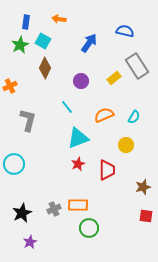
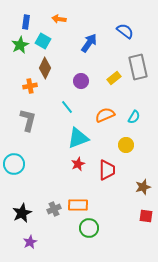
blue semicircle: rotated 24 degrees clockwise
gray rectangle: moved 1 px right, 1 px down; rotated 20 degrees clockwise
orange cross: moved 20 px right; rotated 16 degrees clockwise
orange semicircle: moved 1 px right
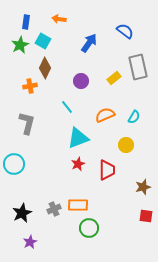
gray L-shape: moved 1 px left, 3 px down
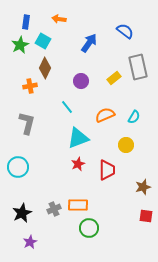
cyan circle: moved 4 px right, 3 px down
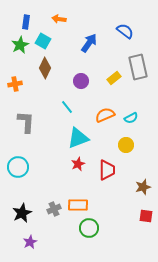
orange cross: moved 15 px left, 2 px up
cyan semicircle: moved 3 px left, 1 px down; rotated 32 degrees clockwise
gray L-shape: moved 1 px left, 1 px up; rotated 10 degrees counterclockwise
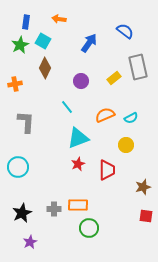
gray cross: rotated 24 degrees clockwise
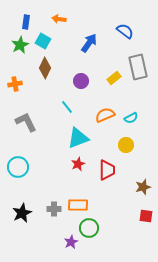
gray L-shape: rotated 30 degrees counterclockwise
purple star: moved 41 px right
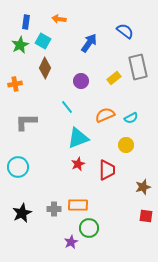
gray L-shape: rotated 65 degrees counterclockwise
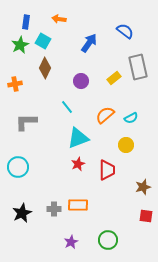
orange semicircle: rotated 18 degrees counterclockwise
green circle: moved 19 px right, 12 px down
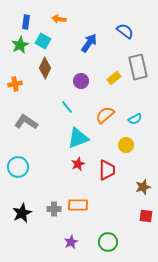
cyan semicircle: moved 4 px right, 1 px down
gray L-shape: rotated 35 degrees clockwise
green circle: moved 2 px down
